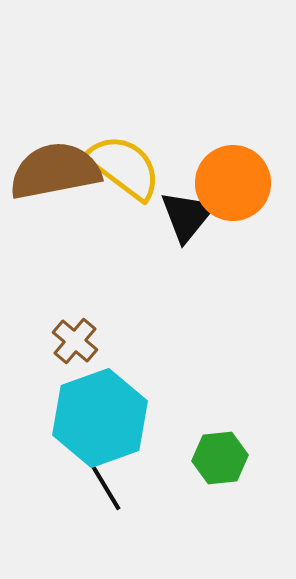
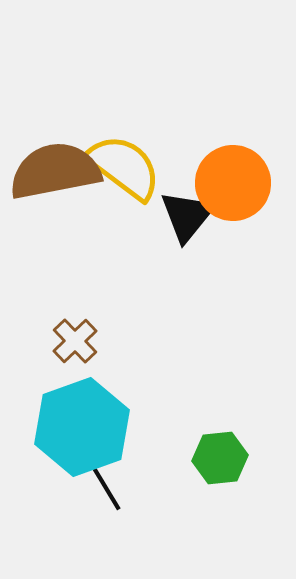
brown cross: rotated 6 degrees clockwise
cyan hexagon: moved 18 px left, 9 px down
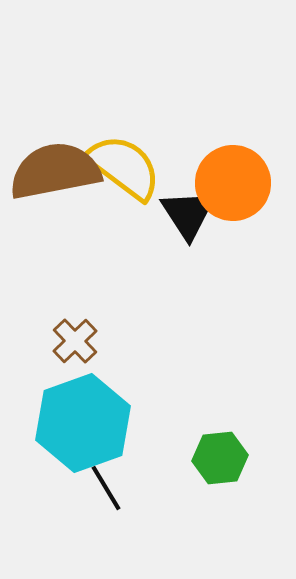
black triangle: moved 1 px right, 2 px up; rotated 12 degrees counterclockwise
cyan hexagon: moved 1 px right, 4 px up
